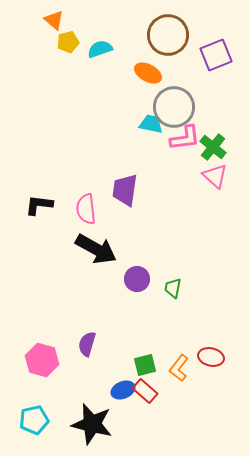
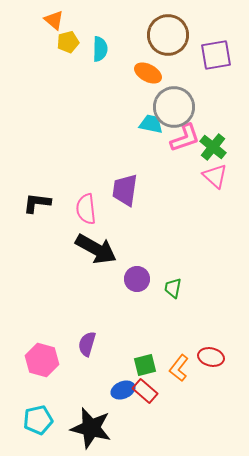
cyan semicircle: rotated 110 degrees clockwise
purple square: rotated 12 degrees clockwise
pink L-shape: rotated 12 degrees counterclockwise
black L-shape: moved 2 px left, 2 px up
cyan pentagon: moved 4 px right
black star: moved 1 px left, 4 px down
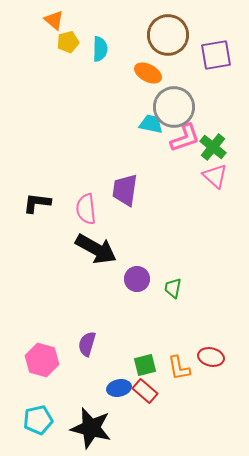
orange L-shape: rotated 48 degrees counterclockwise
blue ellipse: moved 4 px left, 2 px up; rotated 10 degrees clockwise
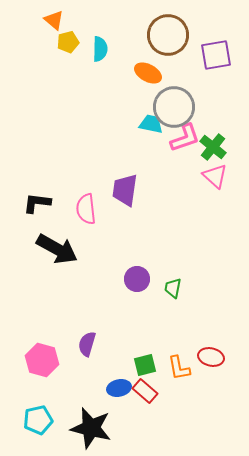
black arrow: moved 39 px left
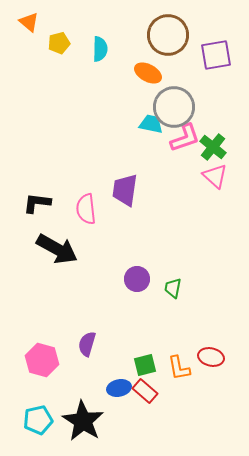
orange triangle: moved 25 px left, 2 px down
yellow pentagon: moved 9 px left, 1 px down
black star: moved 8 px left, 7 px up; rotated 18 degrees clockwise
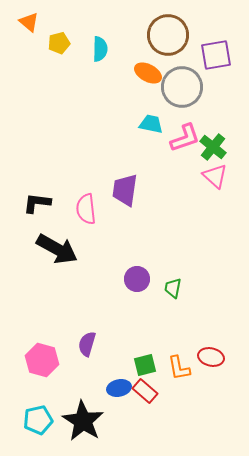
gray circle: moved 8 px right, 20 px up
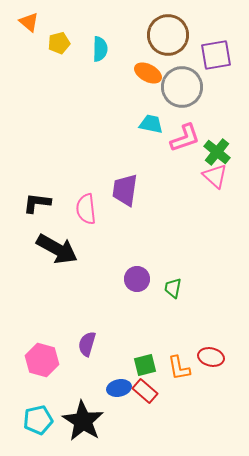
green cross: moved 4 px right, 5 px down
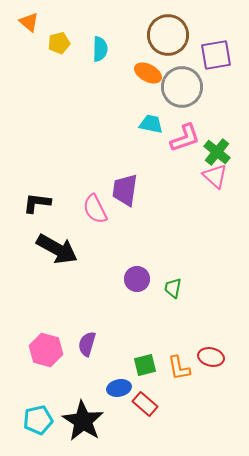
pink semicircle: moved 9 px right; rotated 20 degrees counterclockwise
pink hexagon: moved 4 px right, 10 px up
red rectangle: moved 13 px down
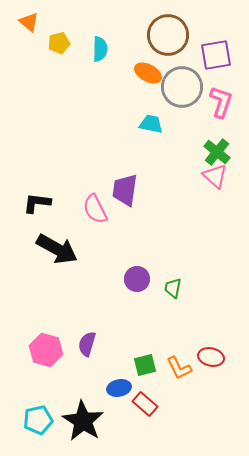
pink L-shape: moved 36 px right, 36 px up; rotated 52 degrees counterclockwise
orange L-shape: rotated 16 degrees counterclockwise
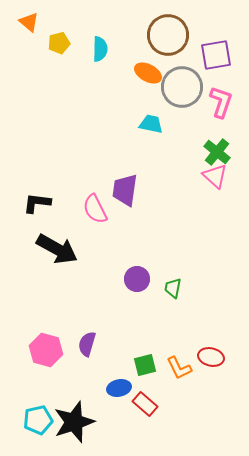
black star: moved 9 px left, 1 px down; rotated 21 degrees clockwise
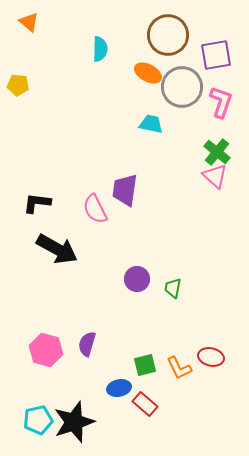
yellow pentagon: moved 41 px left, 42 px down; rotated 20 degrees clockwise
